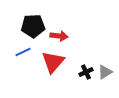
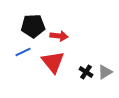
red triangle: rotated 20 degrees counterclockwise
black cross: rotated 32 degrees counterclockwise
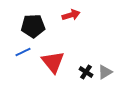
red arrow: moved 12 px right, 21 px up; rotated 24 degrees counterclockwise
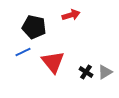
black pentagon: moved 1 px right, 1 px down; rotated 15 degrees clockwise
